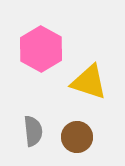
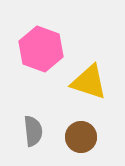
pink hexagon: rotated 9 degrees counterclockwise
brown circle: moved 4 px right
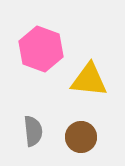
yellow triangle: moved 2 px up; rotated 12 degrees counterclockwise
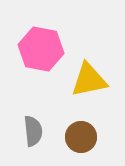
pink hexagon: rotated 9 degrees counterclockwise
yellow triangle: rotated 18 degrees counterclockwise
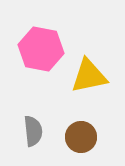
yellow triangle: moved 4 px up
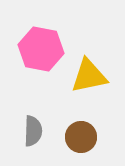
gray semicircle: rotated 8 degrees clockwise
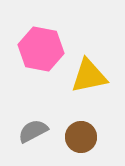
gray semicircle: rotated 120 degrees counterclockwise
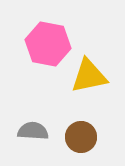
pink hexagon: moved 7 px right, 5 px up
gray semicircle: rotated 32 degrees clockwise
